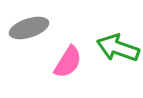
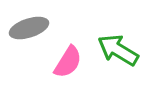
green arrow: moved 2 px down; rotated 12 degrees clockwise
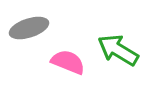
pink semicircle: rotated 100 degrees counterclockwise
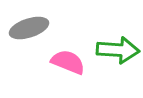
green arrow: rotated 153 degrees clockwise
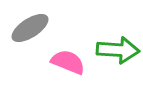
gray ellipse: moved 1 px right; rotated 15 degrees counterclockwise
